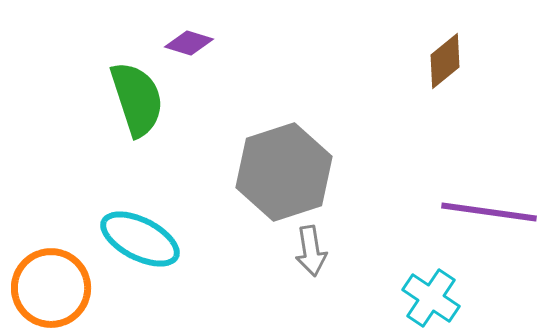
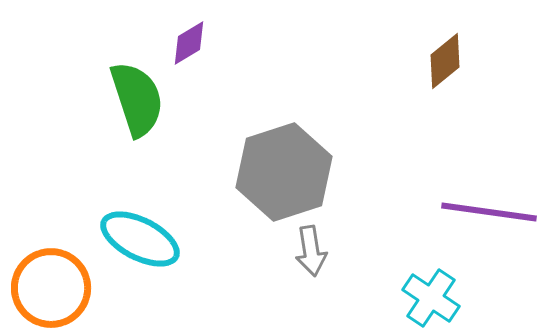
purple diamond: rotated 48 degrees counterclockwise
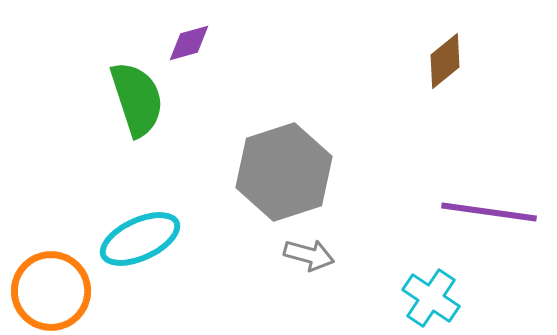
purple diamond: rotated 15 degrees clockwise
cyan ellipse: rotated 52 degrees counterclockwise
gray arrow: moved 2 px left, 4 px down; rotated 66 degrees counterclockwise
orange circle: moved 3 px down
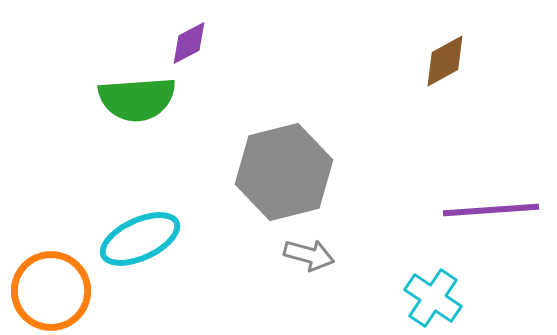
purple diamond: rotated 12 degrees counterclockwise
brown diamond: rotated 10 degrees clockwise
green semicircle: rotated 104 degrees clockwise
gray hexagon: rotated 4 degrees clockwise
purple line: moved 2 px right, 2 px up; rotated 12 degrees counterclockwise
cyan cross: moved 2 px right
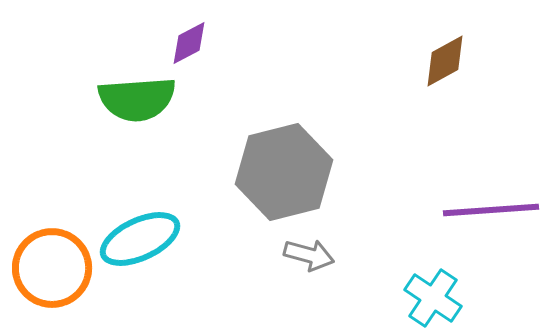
orange circle: moved 1 px right, 23 px up
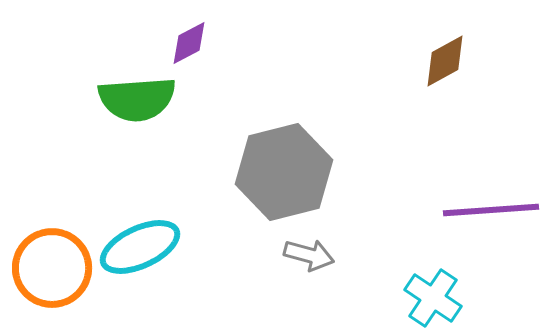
cyan ellipse: moved 8 px down
